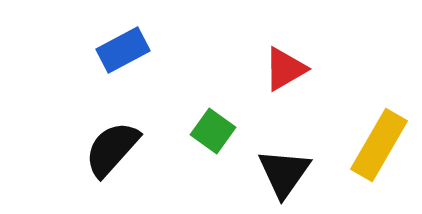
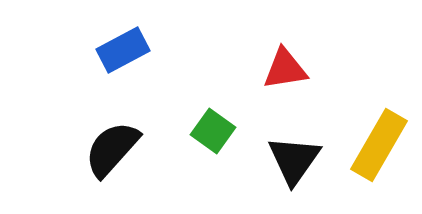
red triangle: rotated 21 degrees clockwise
black triangle: moved 10 px right, 13 px up
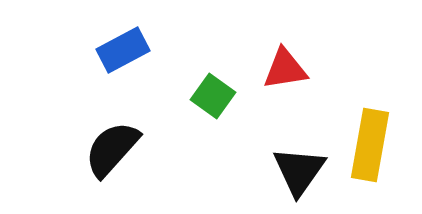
green square: moved 35 px up
yellow rectangle: moved 9 px left; rotated 20 degrees counterclockwise
black triangle: moved 5 px right, 11 px down
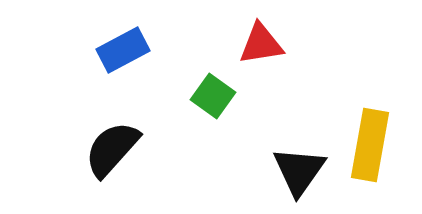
red triangle: moved 24 px left, 25 px up
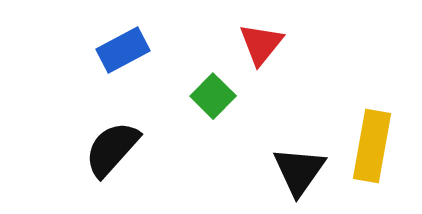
red triangle: rotated 42 degrees counterclockwise
green square: rotated 9 degrees clockwise
yellow rectangle: moved 2 px right, 1 px down
